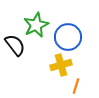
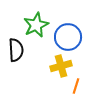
black semicircle: moved 1 px right, 5 px down; rotated 35 degrees clockwise
yellow cross: moved 1 px down
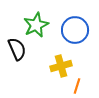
blue circle: moved 7 px right, 7 px up
black semicircle: moved 1 px right, 1 px up; rotated 20 degrees counterclockwise
orange line: moved 1 px right
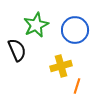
black semicircle: moved 1 px down
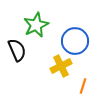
blue circle: moved 11 px down
yellow cross: rotated 10 degrees counterclockwise
orange line: moved 6 px right
